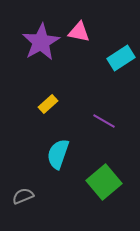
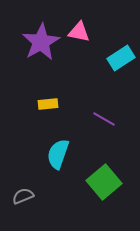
yellow rectangle: rotated 36 degrees clockwise
purple line: moved 2 px up
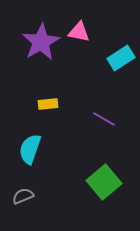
cyan semicircle: moved 28 px left, 5 px up
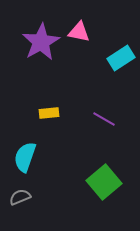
yellow rectangle: moved 1 px right, 9 px down
cyan semicircle: moved 5 px left, 8 px down
gray semicircle: moved 3 px left, 1 px down
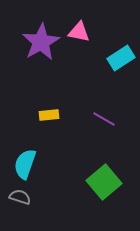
yellow rectangle: moved 2 px down
cyan semicircle: moved 7 px down
gray semicircle: rotated 40 degrees clockwise
